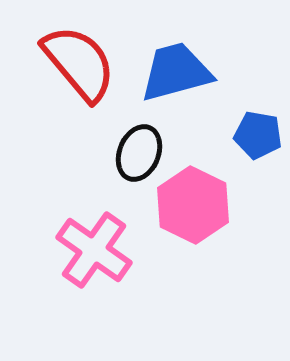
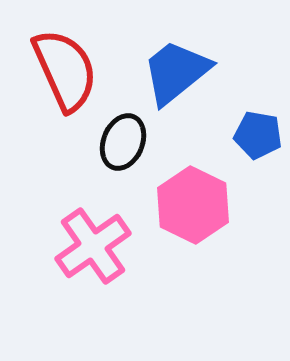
red semicircle: moved 14 px left, 7 px down; rotated 16 degrees clockwise
blue trapezoid: rotated 24 degrees counterclockwise
black ellipse: moved 16 px left, 11 px up
pink cross: moved 1 px left, 4 px up; rotated 20 degrees clockwise
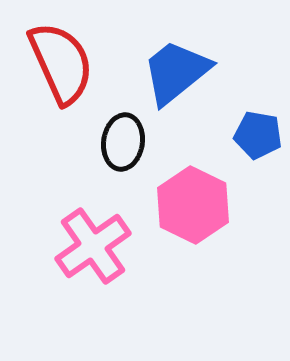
red semicircle: moved 4 px left, 7 px up
black ellipse: rotated 14 degrees counterclockwise
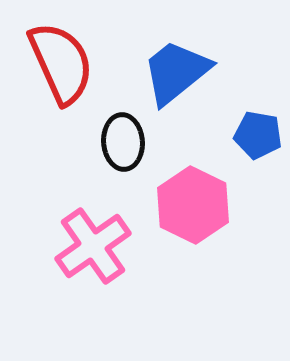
black ellipse: rotated 12 degrees counterclockwise
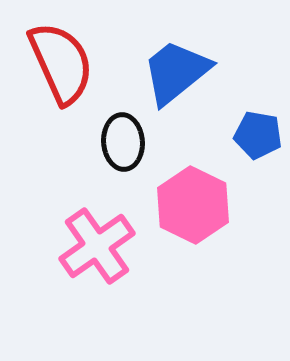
pink cross: moved 4 px right
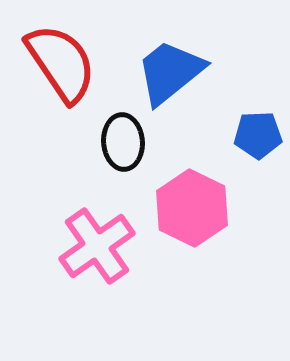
red semicircle: rotated 10 degrees counterclockwise
blue trapezoid: moved 6 px left
blue pentagon: rotated 12 degrees counterclockwise
pink hexagon: moved 1 px left, 3 px down
